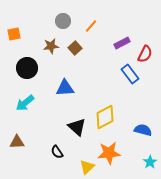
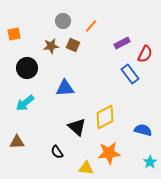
brown square: moved 2 px left, 3 px up; rotated 24 degrees counterclockwise
yellow triangle: moved 1 px left, 1 px down; rotated 49 degrees clockwise
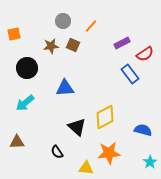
red semicircle: rotated 30 degrees clockwise
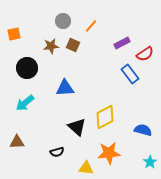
black semicircle: rotated 72 degrees counterclockwise
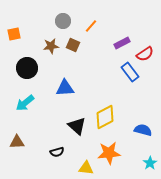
blue rectangle: moved 2 px up
black triangle: moved 1 px up
cyan star: moved 1 px down
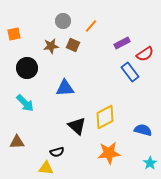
cyan arrow: rotated 96 degrees counterclockwise
yellow triangle: moved 40 px left
